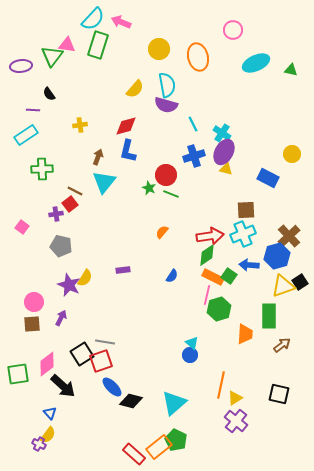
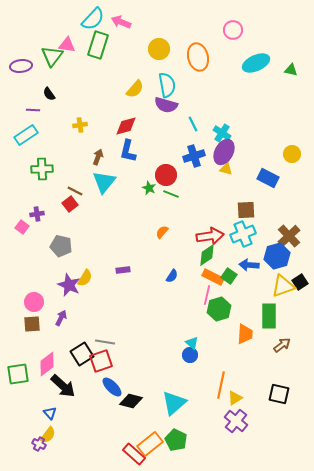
purple cross at (56, 214): moved 19 px left
orange rectangle at (159, 447): moved 9 px left, 3 px up
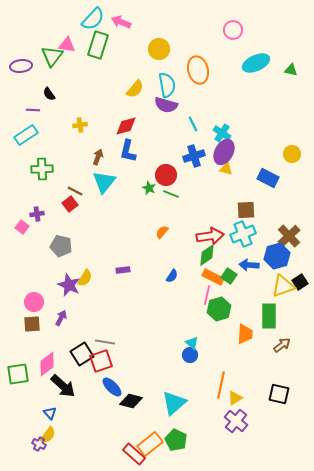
orange ellipse at (198, 57): moved 13 px down
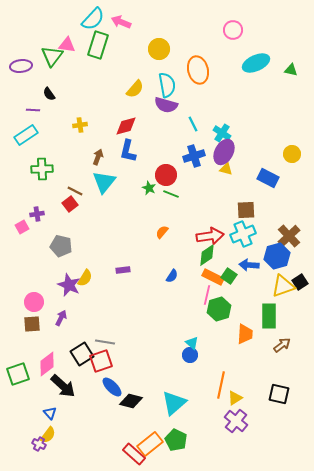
pink square at (22, 227): rotated 24 degrees clockwise
green square at (18, 374): rotated 10 degrees counterclockwise
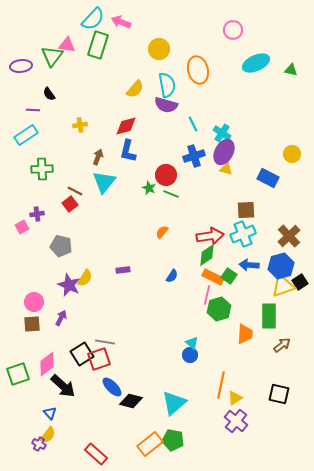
blue hexagon at (277, 256): moved 4 px right, 10 px down
red square at (101, 361): moved 2 px left, 2 px up
green pentagon at (176, 440): moved 3 px left; rotated 15 degrees counterclockwise
red rectangle at (134, 454): moved 38 px left
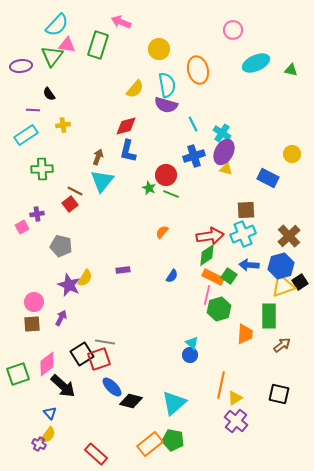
cyan semicircle at (93, 19): moved 36 px left, 6 px down
yellow cross at (80, 125): moved 17 px left
cyan triangle at (104, 182): moved 2 px left, 1 px up
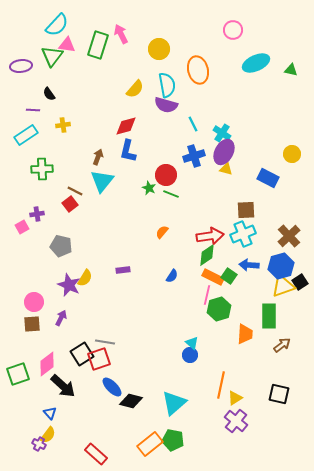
pink arrow at (121, 22): moved 12 px down; rotated 42 degrees clockwise
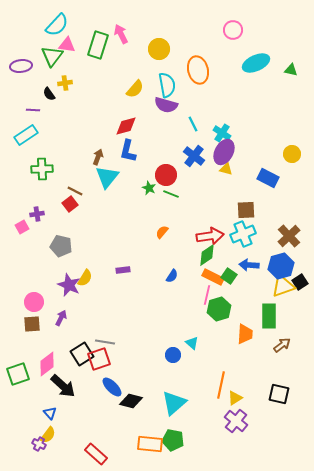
yellow cross at (63, 125): moved 2 px right, 42 px up
blue cross at (194, 156): rotated 35 degrees counterclockwise
cyan triangle at (102, 181): moved 5 px right, 4 px up
blue circle at (190, 355): moved 17 px left
orange rectangle at (150, 444): rotated 45 degrees clockwise
